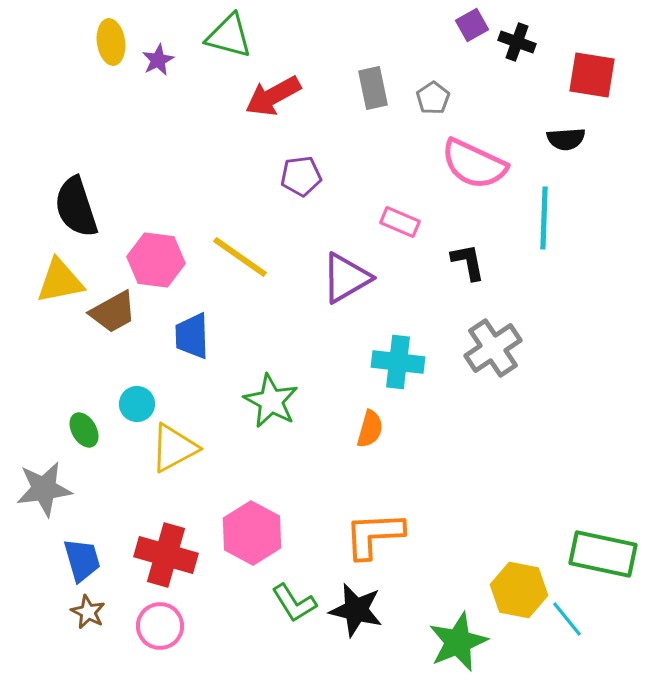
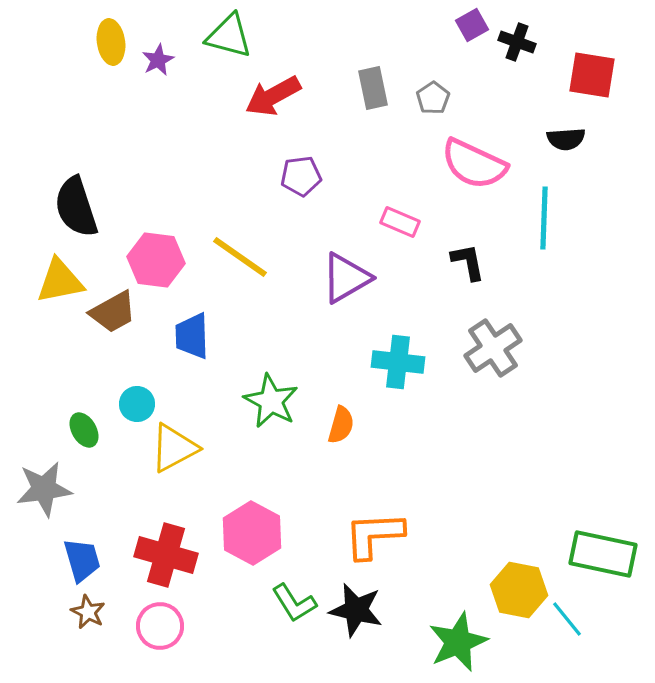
orange semicircle at (370, 429): moved 29 px left, 4 px up
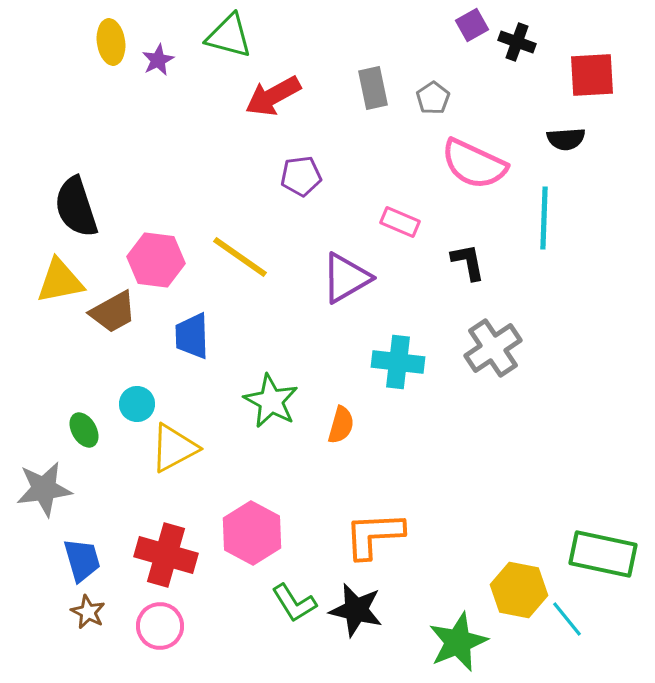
red square at (592, 75): rotated 12 degrees counterclockwise
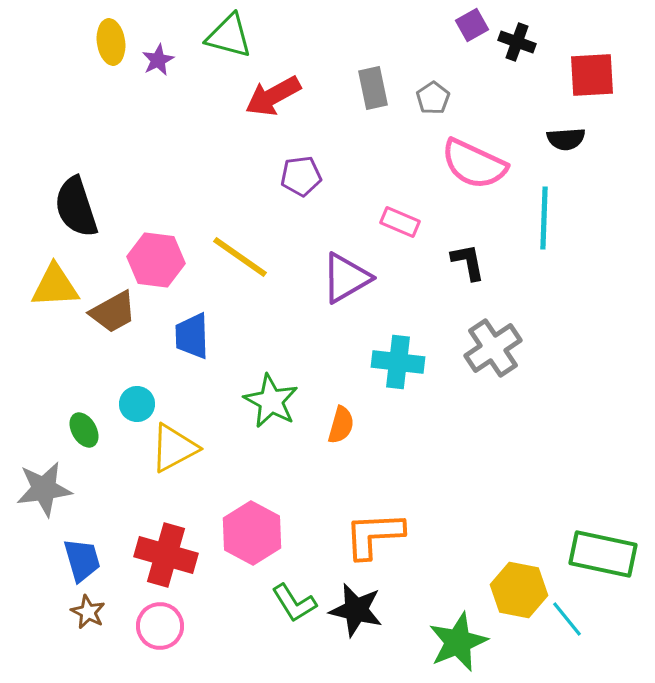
yellow triangle at (60, 281): moved 5 px left, 5 px down; rotated 8 degrees clockwise
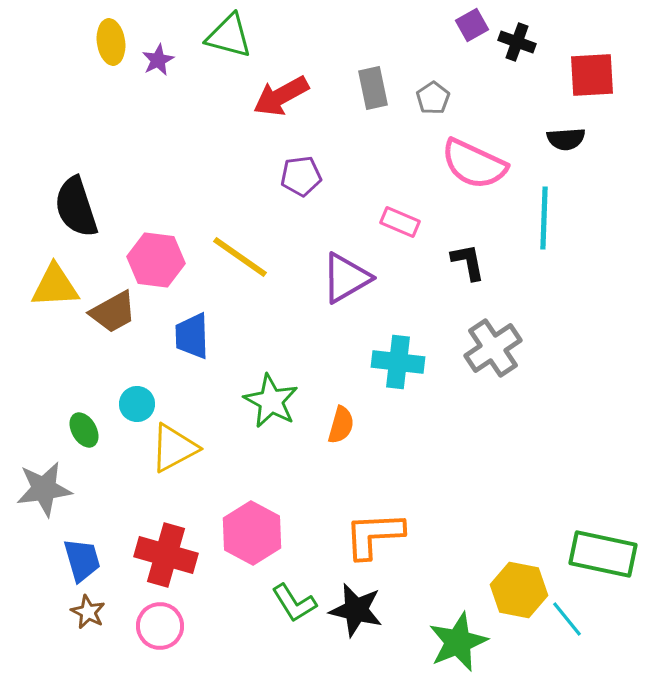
red arrow at (273, 96): moved 8 px right
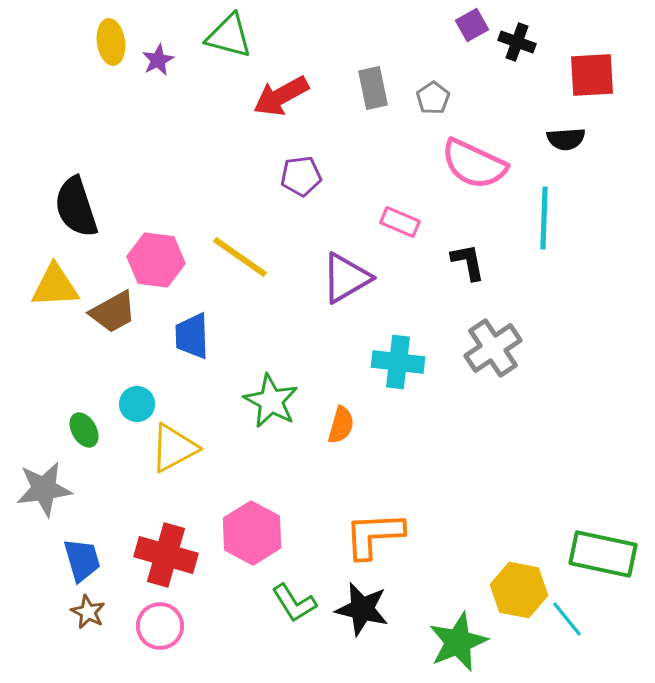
black star at (356, 610): moved 6 px right, 1 px up
